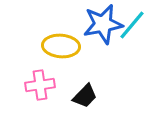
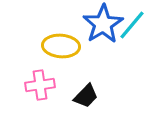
blue star: rotated 21 degrees counterclockwise
black trapezoid: moved 1 px right
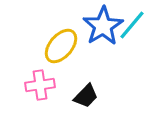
blue star: moved 2 px down
yellow ellipse: rotated 54 degrees counterclockwise
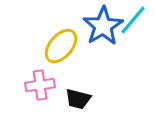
cyan line: moved 1 px right, 5 px up
black trapezoid: moved 8 px left, 3 px down; rotated 60 degrees clockwise
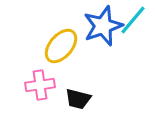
blue star: rotated 12 degrees clockwise
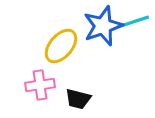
cyan line: moved 2 px down; rotated 32 degrees clockwise
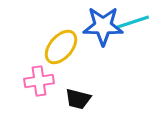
blue star: rotated 21 degrees clockwise
yellow ellipse: moved 1 px down
pink cross: moved 1 px left, 4 px up
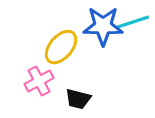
pink cross: rotated 20 degrees counterclockwise
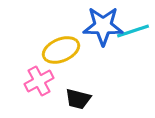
cyan line: moved 9 px down
yellow ellipse: moved 3 px down; rotated 27 degrees clockwise
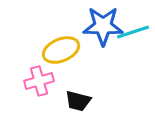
cyan line: moved 1 px down
pink cross: rotated 12 degrees clockwise
black trapezoid: moved 2 px down
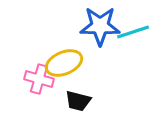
blue star: moved 3 px left
yellow ellipse: moved 3 px right, 13 px down
pink cross: moved 2 px up; rotated 32 degrees clockwise
